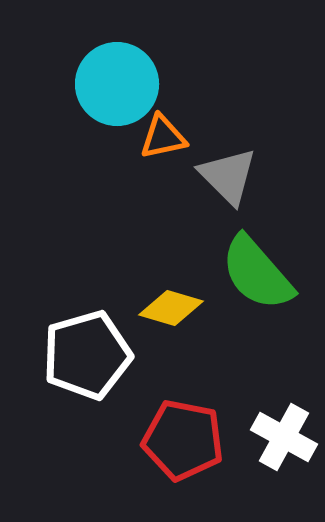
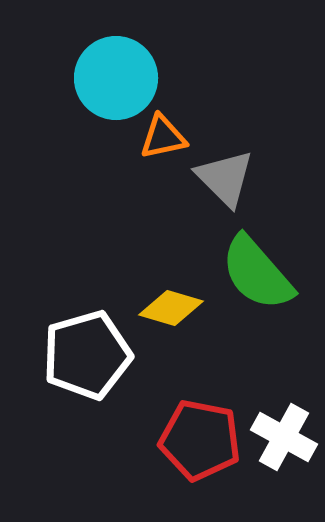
cyan circle: moved 1 px left, 6 px up
gray triangle: moved 3 px left, 2 px down
red pentagon: moved 17 px right
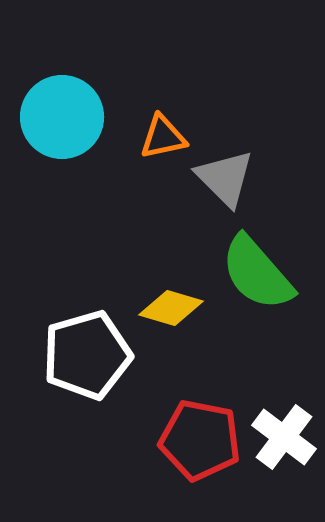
cyan circle: moved 54 px left, 39 px down
white cross: rotated 8 degrees clockwise
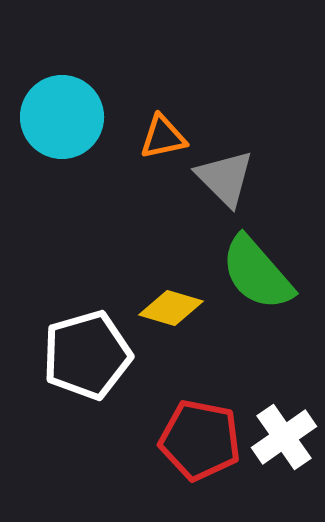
white cross: rotated 18 degrees clockwise
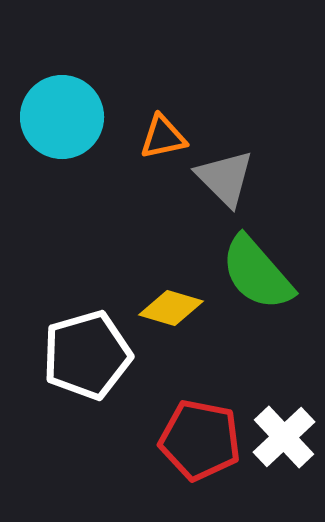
white cross: rotated 8 degrees counterclockwise
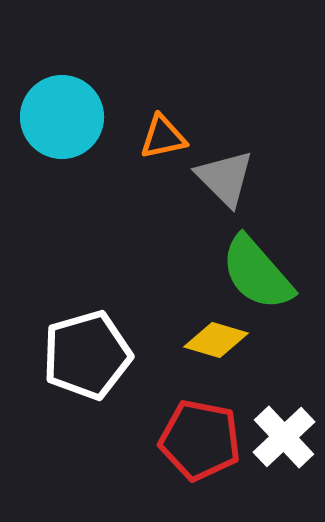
yellow diamond: moved 45 px right, 32 px down
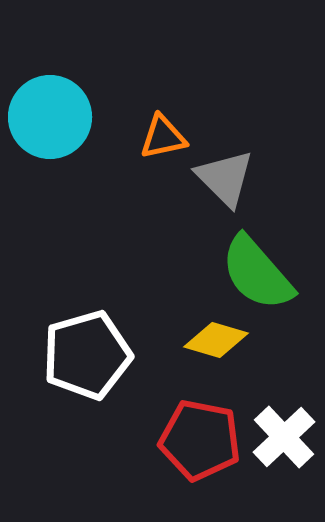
cyan circle: moved 12 px left
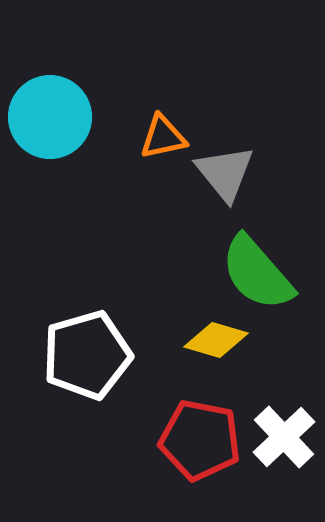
gray triangle: moved 5 px up; rotated 6 degrees clockwise
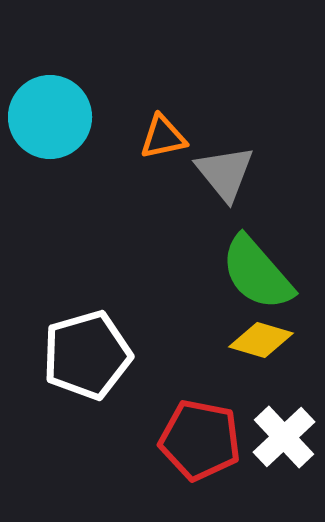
yellow diamond: moved 45 px right
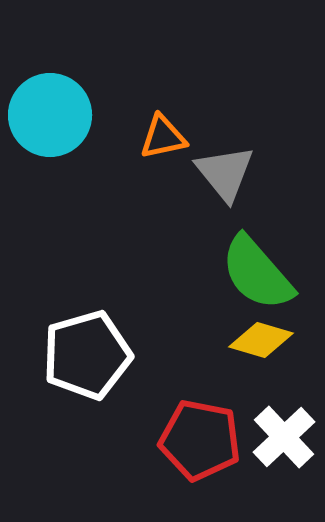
cyan circle: moved 2 px up
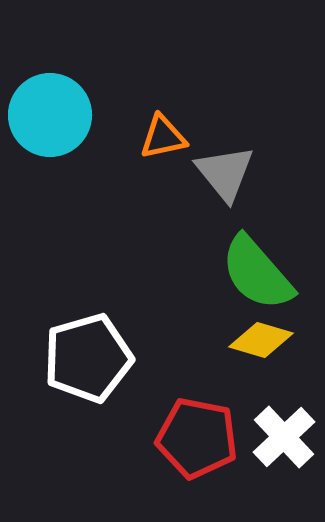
white pentagon: moved 1 px right, 3 px down
red pentagon: moved 3 px left, 2 px up
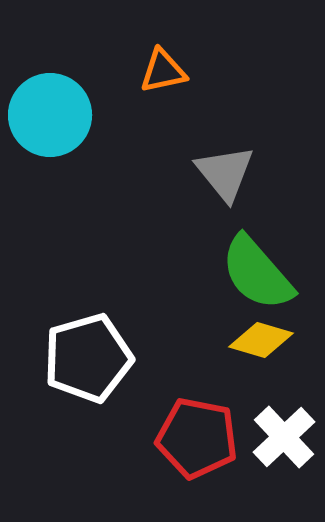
orange triangle: moved 66 px up
